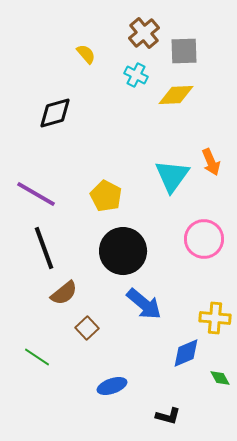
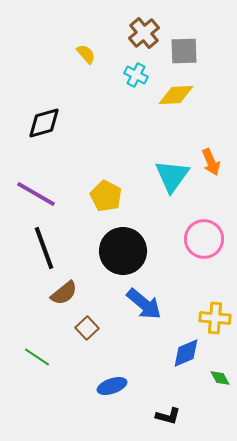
black diamond: moved 11 px left, 10 px down
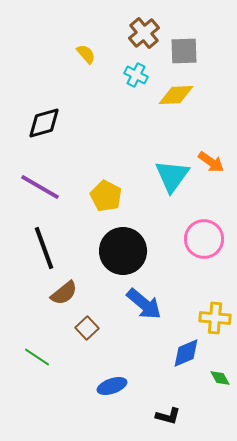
orange arrow: rotated 32 degrees counterclockwise
purple line: moved 4 px right, 7 px up
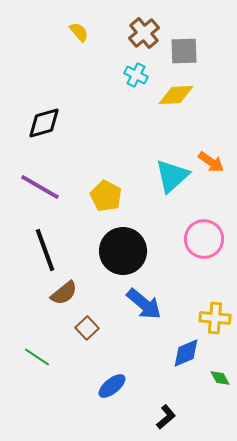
yellow semicircle: moved 7 px left, 22 px up
cyan triangle: rotated 12 degrees clockwise
black line: moved 1 px right, 2 px down
blue ellipse: rotated 20 degrees counterclockwise
black L-shape: moved 2 px left, 1 px down; rotated 55 degrees counterclockwise
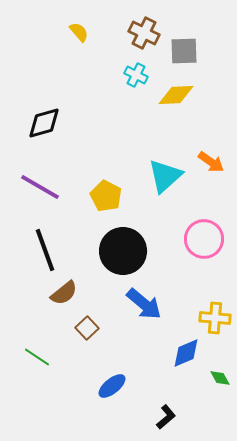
brown cross: rotated 24 degrees counterclockwise
cyan triangle: moved 7 px left
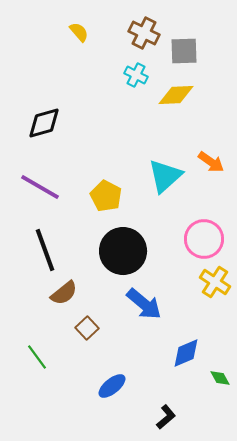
yellow cross: moved 36 px up; rotated 28 degrees clockwise
green line: rotated 20 degrees clockwise
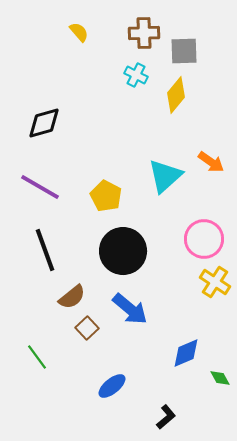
brown cross: rotated 28 degrees counterclockwise
yellow diamond: rotated 48 degrees counterclockwise
brown semicircle: moved 8 px right, 4 px down
blue arrow: moved 14 px left, 5 px down
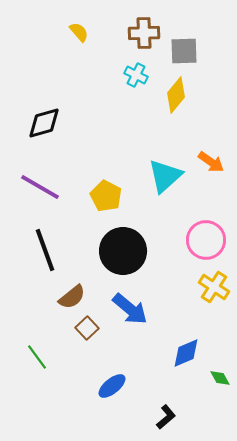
pink circle: moved 2 px right, 1 px down
yellow cross: moved 1 px left, 5 px down
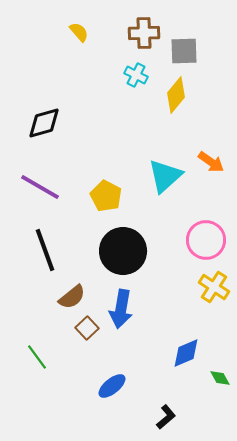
blue arrow: moved 9 px left; rotated 60 degrees clockwise
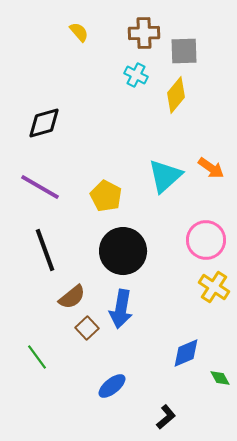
orange arrow: moved 6 px down
